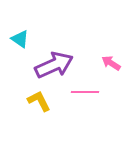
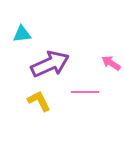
cyan triangle: moved 2 px right, 5 px up; rotated 42 degrees counterclockwise
purple arrow: moved 4 px left, 1 px up
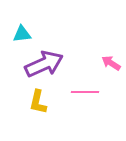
purple arrow: moved 6 px left
yellow L-shape: moved 1 px left, 1 px down; rotated 140 degrees counterclockwise
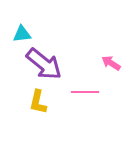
purple arrow: rotated 63 degrees clockwise
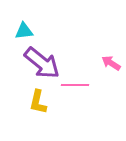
cyan triangle: moved 2 px right, 3 px up
purple arrow: moved 2 px left, 1 px up
pink line: moved 10 px left, 7 px up
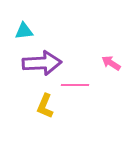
purple arrow: rotated 42 degrees counterclockwise
yellow L-shape: moved 7 px right, 4 px down; rotated 10 degrees clockwise
